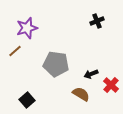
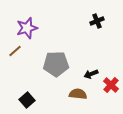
gray pentagon: rotated 10 degrees counterclockwise
brown semicircle: moved 3 px left; rotated 24 degrees counterclockwise
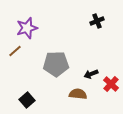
red cross: moved 1 px up
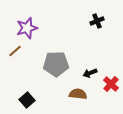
black arrow: moved 1 px left, 1 px up
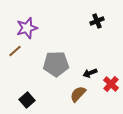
brown semicircle: rotated 54 degrees counterclockwise
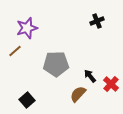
black arrow: moved 3 px down; rotated 72 degrees clockwise
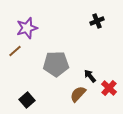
red cross: moved 2 px left, 4 px down
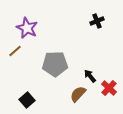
purple star: rotated 30 degrees counterclockwise
gray pentagon: moved 1 px left
